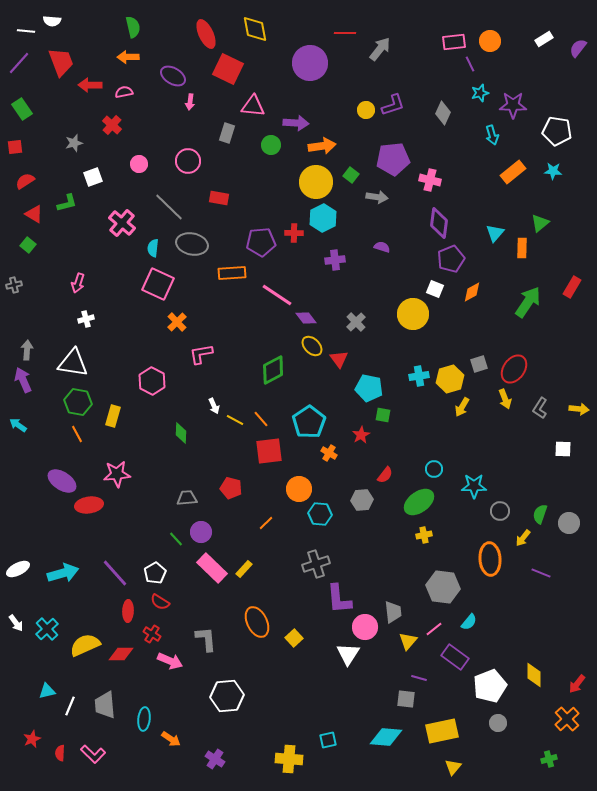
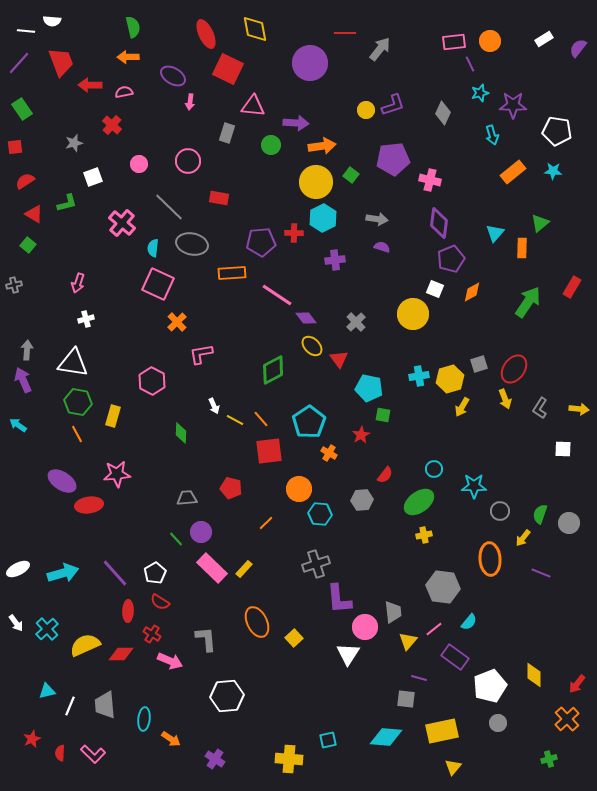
gray arrow at (377, 197): moved 22 px down
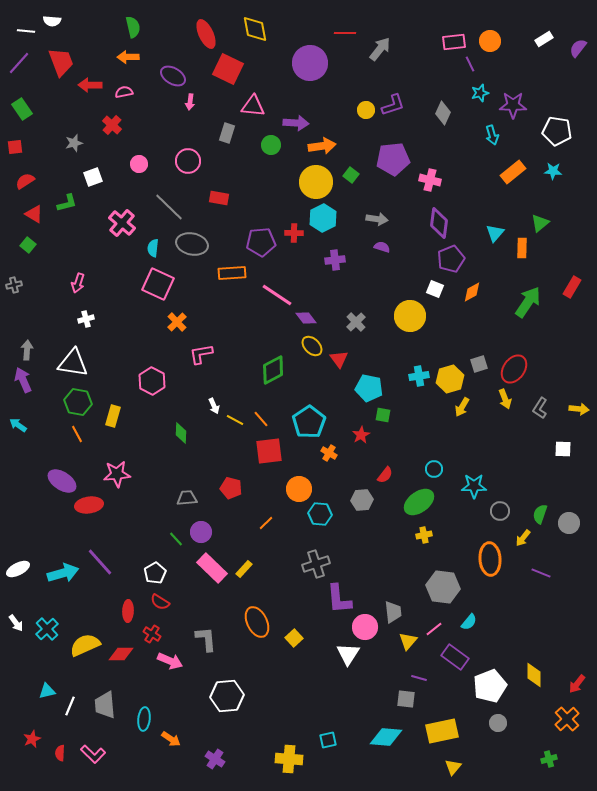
yellow circle at (413, 314): moved 3 px left, 2 px down
purple line at (115, 573): moved 15 px left, 11 px up
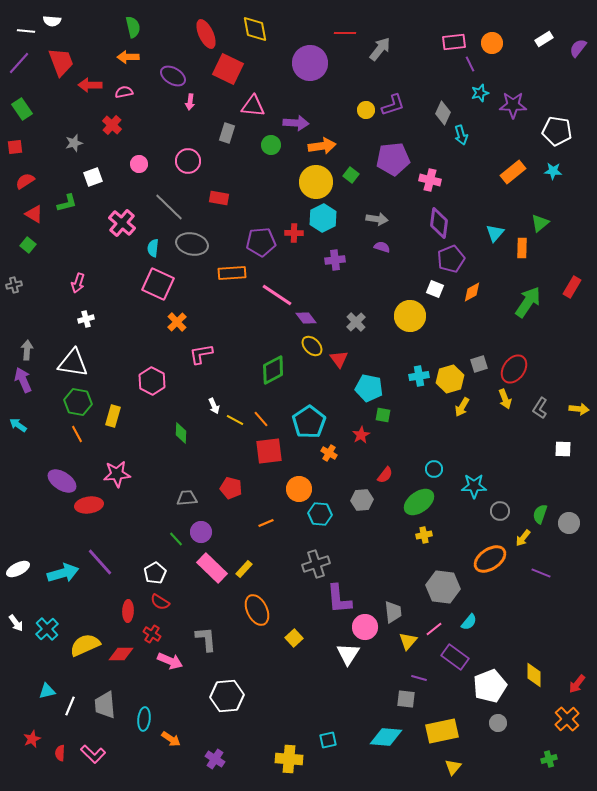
orange circle at (490, 41): moved 2 px right, 2 px down
cyan arrow at (492, 135): moved 31 px left
orange line at (266, 523): rotated 21 degrees clockwise
orange ellipse at (490, 559): rotated 60 degrees clockwise
orange ellipse at (257, 622): moved 12 px up
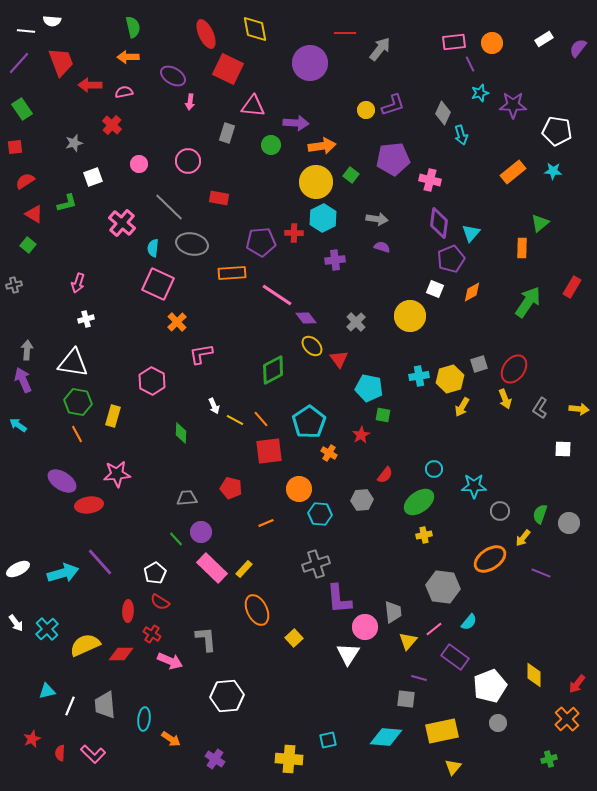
cyan triangle at (495, 233): moved 24 px left
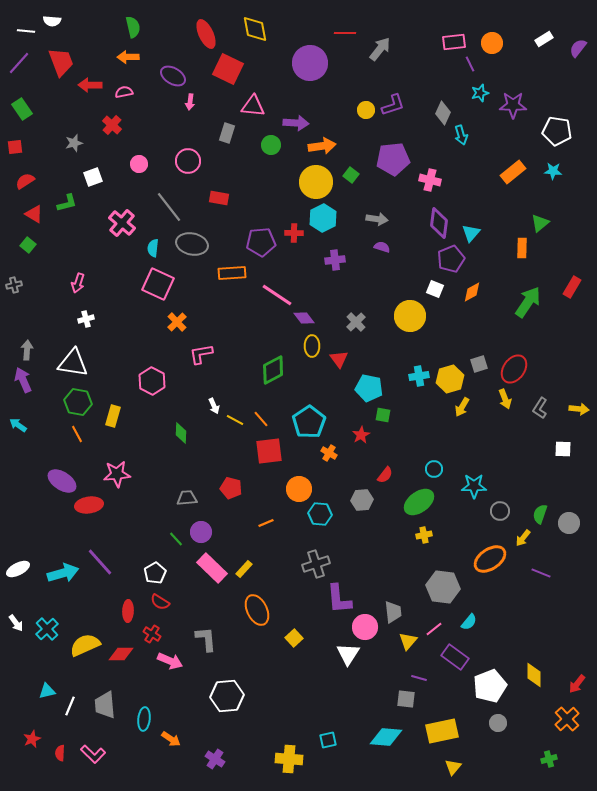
gray line at (169, 207): rotated 8 degrees clockwise
purple diamond at (306, 318): moved 2 px left
yellow ellipse at (312, 346): rotated 45 degrees clockwise
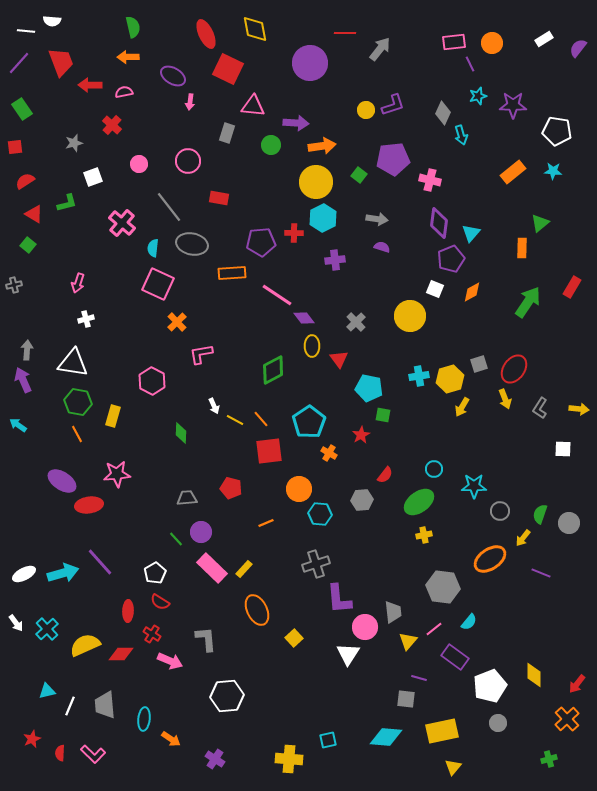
cyan star at (480, 93): moved 2 px left, 3 px down
green square at (351, 175): moved 8 px right
white ellipse at (18, 569): moved 6 px right, 5 px down
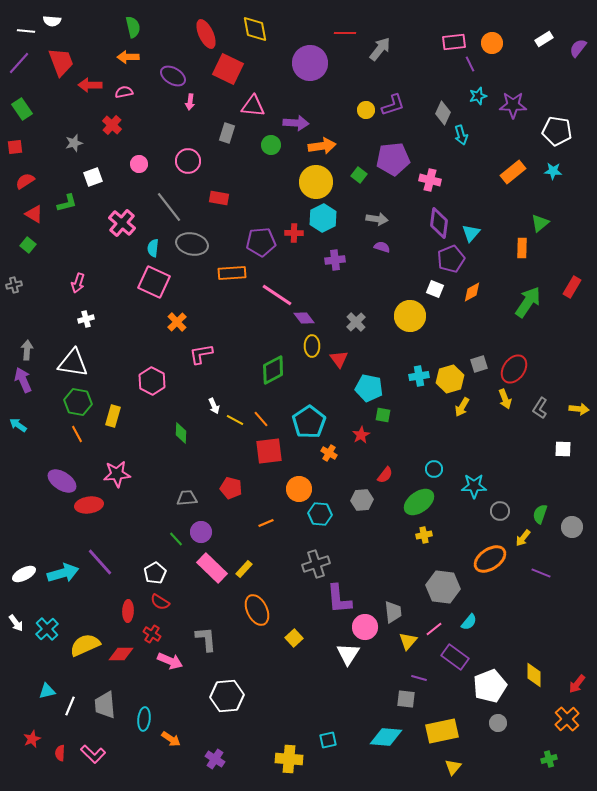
pink square at (158, 284): moved 4 px left, 2 px up
gray circle at (569, 523): moved 3 px right, 4 px down
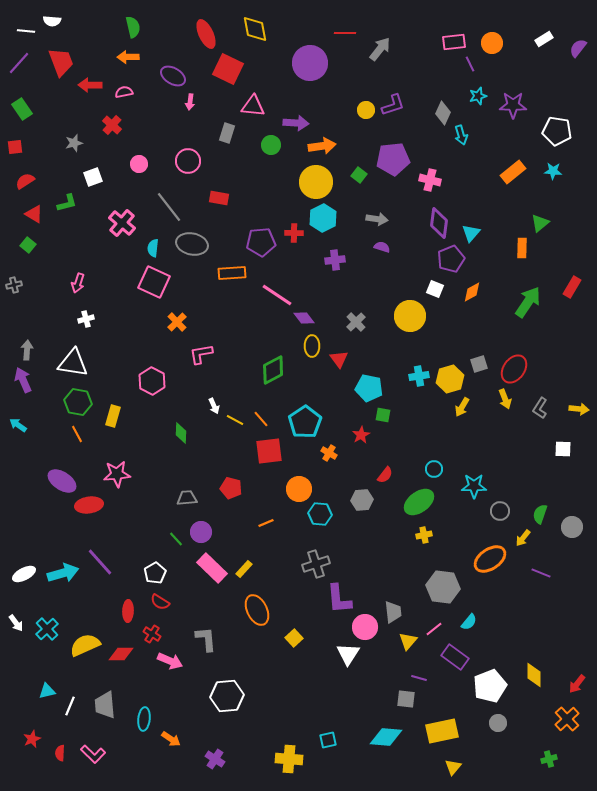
cyan pentagon at (309, 422): moved 4 px left
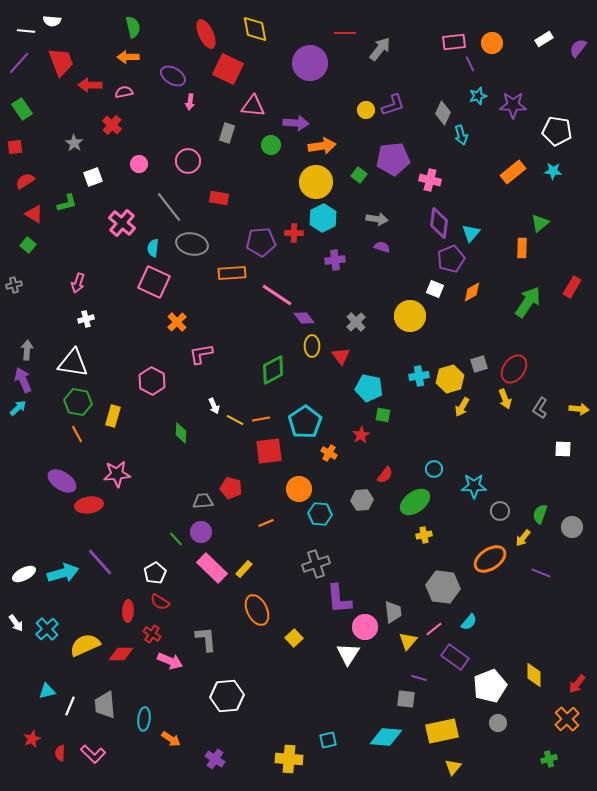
gray star at (74, 143): rotated 24 degrees counterclockwise
red triangle at (339, 359): moved 2 px right, 3 px up
orange line at (261, 419): rotated 60 degrees counterclockwise
cyan arrow at (18, 425): moved 17 px up; rotated 102 degrees clockwise
gray trapezoid at (187, 498): moved 16 px right, 3 px down
green ellipse at (419, 502): moved 4 px left
